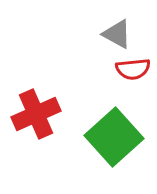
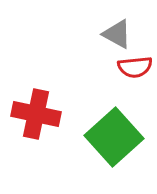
red semicircle: moved 2 px right, 2 px up
red cross: rotated 36 degrees clockwise
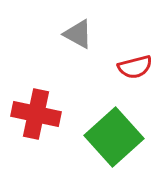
gray triangle: moved 39 px left
red semicircle: rotated 8 degrees counterclockwise
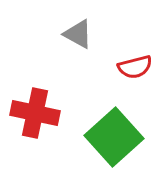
red cross: moved 1 px left, 1 px up
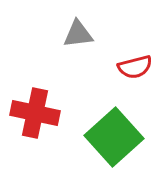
gray triangle: rotated 36 degrees counterclockwise
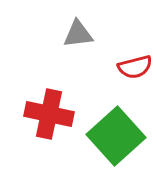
red cross: moved 14 px right, 1 px down
green square: moved 2 px right, 1 px up
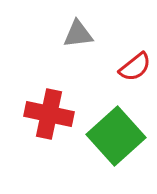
red semicircle: rotated 24 degrees counterclockwise
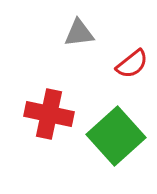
gray triangle: moved 1 px right, 1 px up
red semicircle: moved 3 px left, 3 px up
